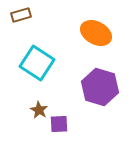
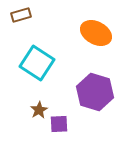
purple hexagon: moved 5 px left, 5 px down
brown star: rotated 12 degrees clockwise
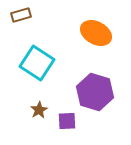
purple square: moved 8 px right, 3 px up
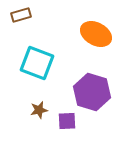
orange ellipse: moved 1 px down
cyan square: rotated 12 degrees counterclockwise
purple hexagon: moved 3 px left
brown star: rotated 18 degrees clockwise
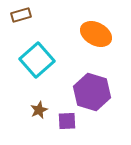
cyan square: moved 3 px up; rotated 28 degrees clockwise
brown star: rotated 12 degrees counterclockwise
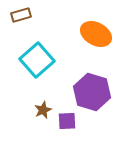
brown star: moved 4 px right
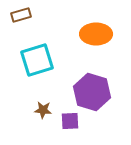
orange ellipse: rotated 28 degrees counterclockwise
cyan square: rotated 24 degrees clockwise
brown star: rotated 30 degrees clockwise
purple square: moved 3 px right
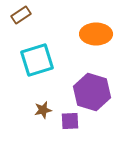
brown rectangle: rotated 18 degrees counterclockwise
brown star: rotated 18 degrees counterclockwise
